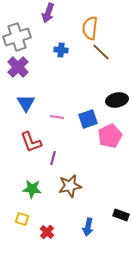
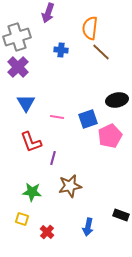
green star: moved 3 px down
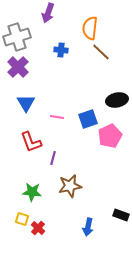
red cross: moved 9 px left, 4 px up
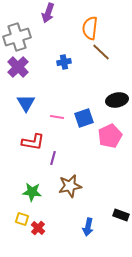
blue cross: moved 3 px right, 12 px down; rotated 16 degrees counterclockwise
blue square: moved 4 px left, 1 px up
red L-shape: moved 2 px right; rotated 60 degrees counterclockwise
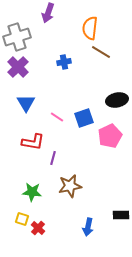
brown line: rotated 12 degrees counterclockwise
pink line: rotated 24 degrees clockwise
black rectangle: rotated 21 degrees counterclockwise
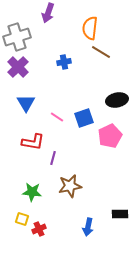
black rectangle: moved 1 px left, 1 px up
red cross: moved 1 px right, 1 px down; rotated 24 degrees clockwise
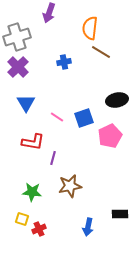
purple arrow: moved 1 px right
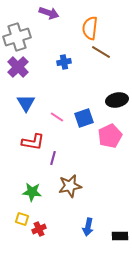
purple arrow: rotated 90 degrees counterclockwise
black rectangle: moved 22 px down
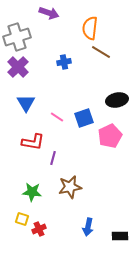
brown star: moved 1 px down
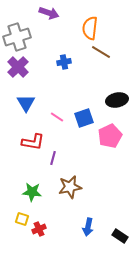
black rectangle: rotated 35 degrees clockwise
